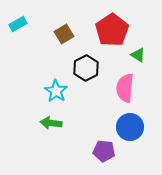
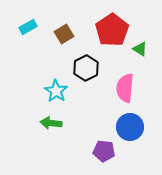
cyan rectangle: moved 10 px right, 3 px down
green triangle: moved 2 px right, 6 px up
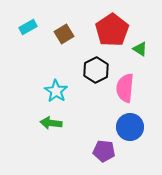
black hexagon: moved 10 px right, 2 px down
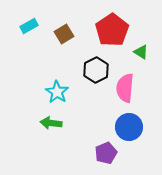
cyan rectangle: moved 1 px right, 1 px up
green triangle: moved 1 px right, 3 px down
cyan star: moved 1 px right, 1 px down
blue circle: moved 1 px left
purple pentagon: moved 2 px right, 2 px down; rotated 30 degrees counterclockwise
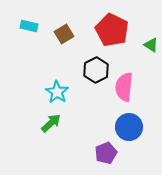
cyan rectangle: rotated 42 degrees clockwise
red pentagon: rotated 12 degrees counterclockwise
green triangle: moved 10 px right, 7 px up
pink semicircle: moved 1 px left, 1 px up
green arrow: rotated 130 degrees clockwise
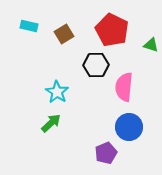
green triangle: rotated 14 degrees counterclockwise
black hexagon: moved 5 px up; rotated 25 degrees clockwise
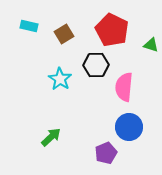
cyan star: moved 3 px right, 13 px up
green arrow: moved 14 px down
